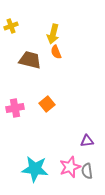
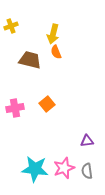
pink star: moved 6 px left, 1 px down
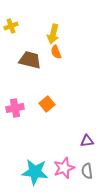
cyan star: moved 3 px down
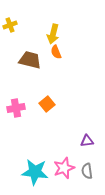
yellow cross: moved 1 px left, 1 px up
pink cross: moved 1 px right
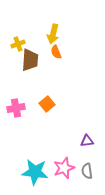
yellow cross: moved 8 px right, 19 px down
brown trapezoid: rotated 80 degrees clockwise
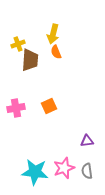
orange square: moved 2 px right, 2 px down; rotated 14 degrees clockwise
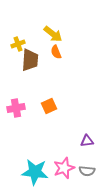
yellow arrow: rotated 66 degrees counterclockwise
gray semicircle: rotated 77 degrees counterclockwise
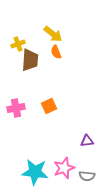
gray semicircle: moved 5 px down
